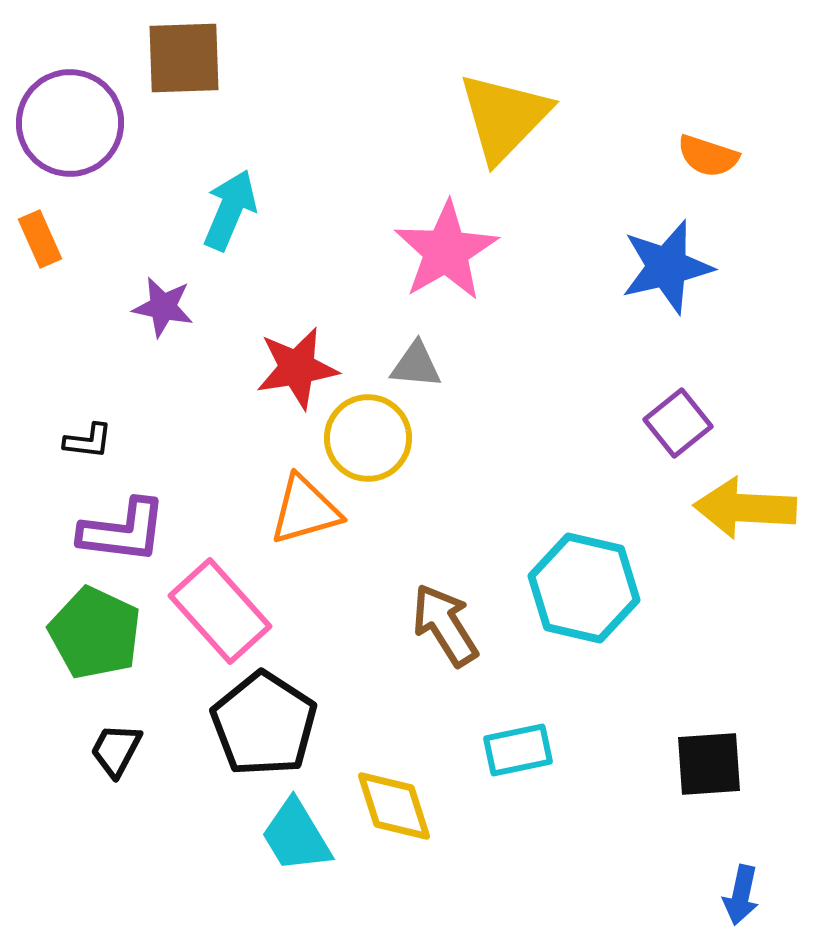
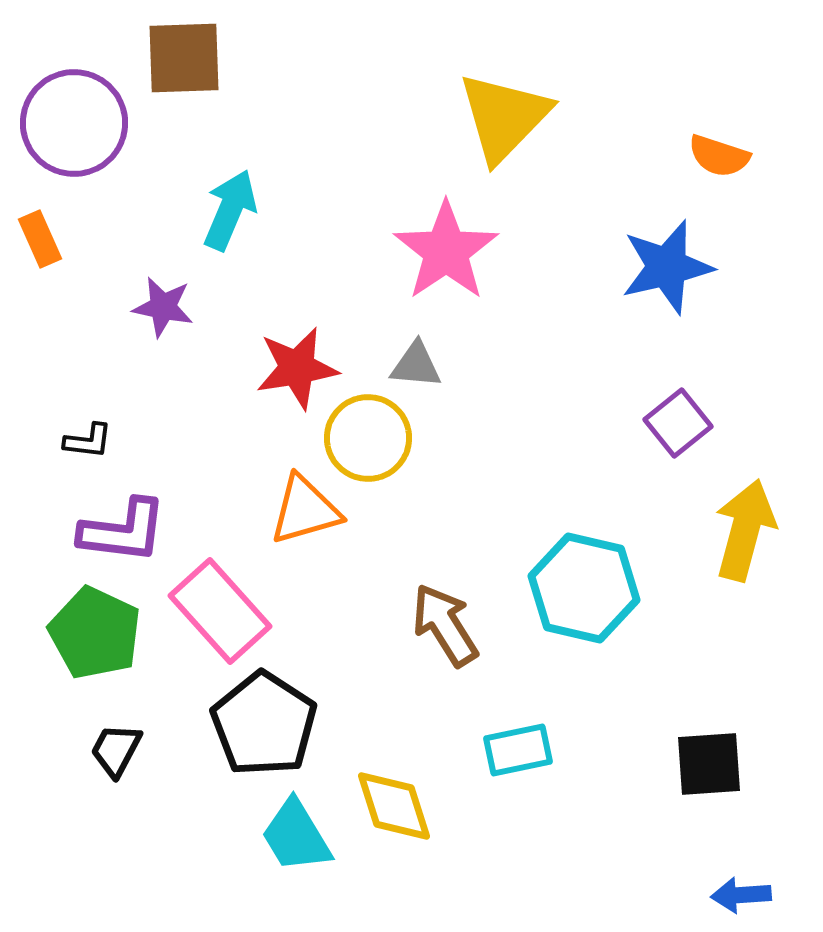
purple circle: moved 4 px right
orange semicircle: moved 11 px right
pink star: rotated 4 degrees counterclockwise
yellow arrow: moved 22 px down; rotated 102 degrees clockwise
blue arrow: rotated 74 degrees clockwise
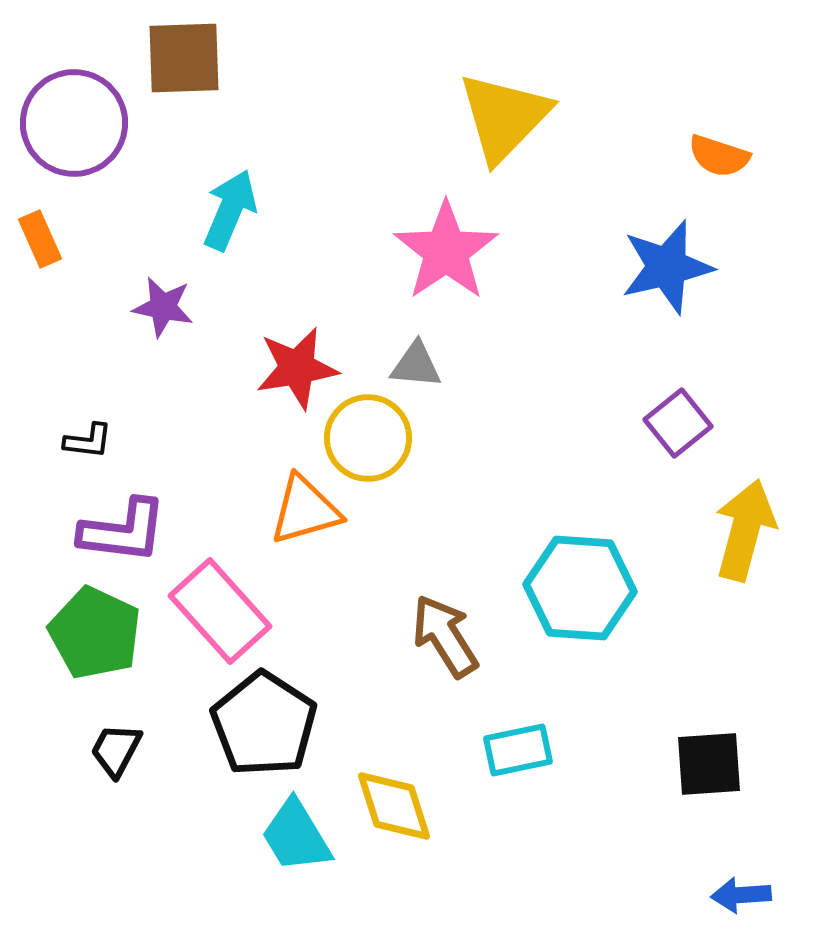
cyan hexagon: moved 4 px left; rotated 9 degrees counterclockwise
brown arrow: moved 11 px down
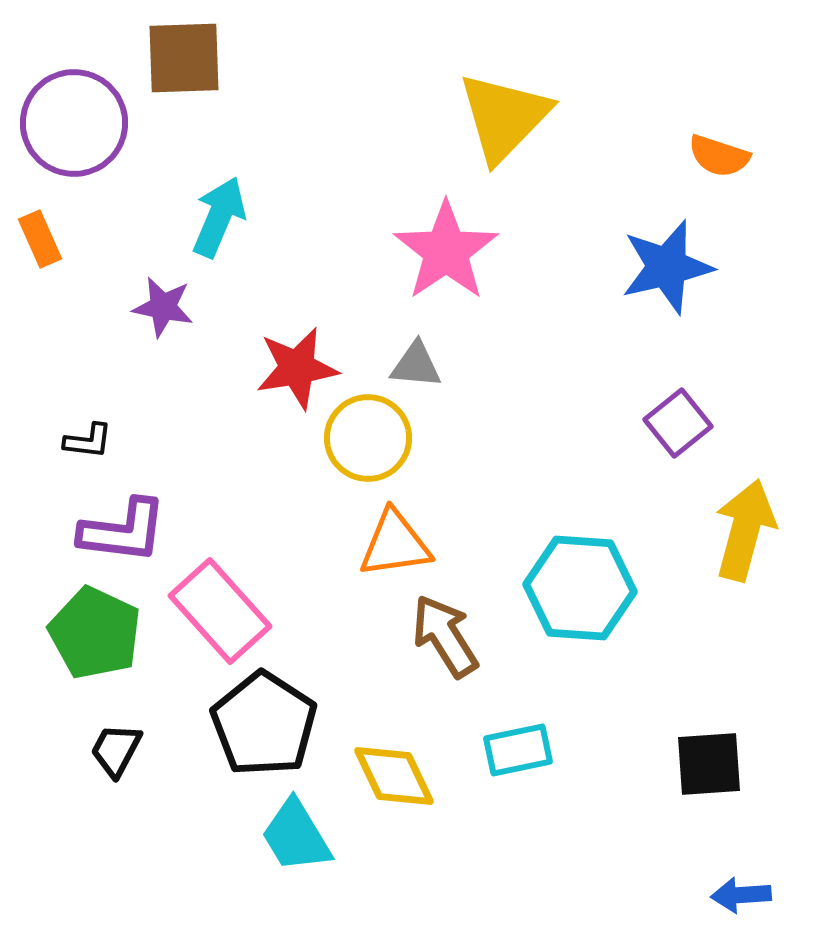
cyan arrow: moved 11 px left, 7 px down
orange triangle: moved 90 px right, 34 px down; rotated 8 degrees clockwise
yellow diamond: moved 30 px up; rotated 8 degrees counterclockwise
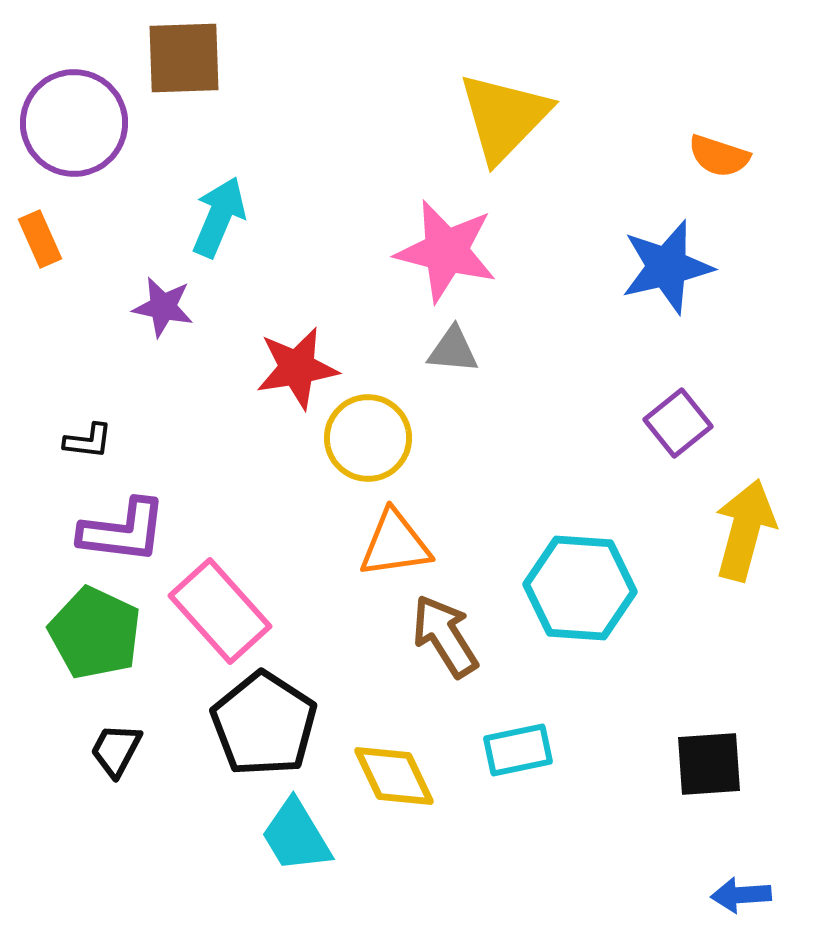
pink star: rotated 24 degrees counterclockwise
gray triangle: moved 37 px right, 15 px up
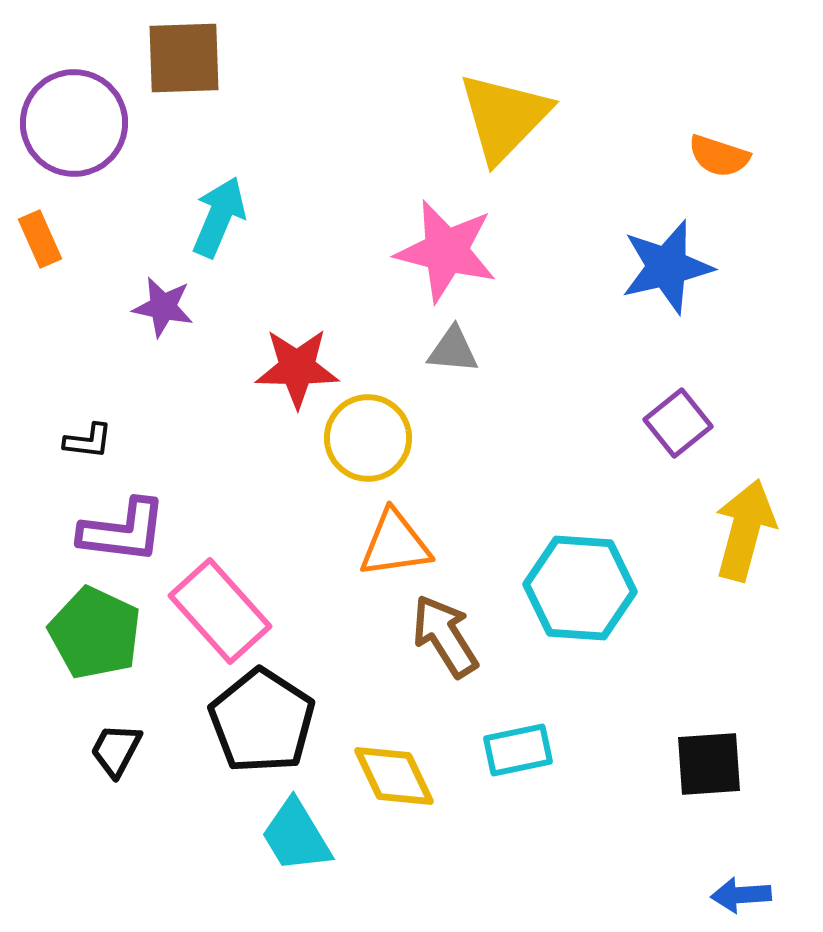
red star: rotated 10 degrees clockwise
black pentagon: moved 2 px left, 3 px up
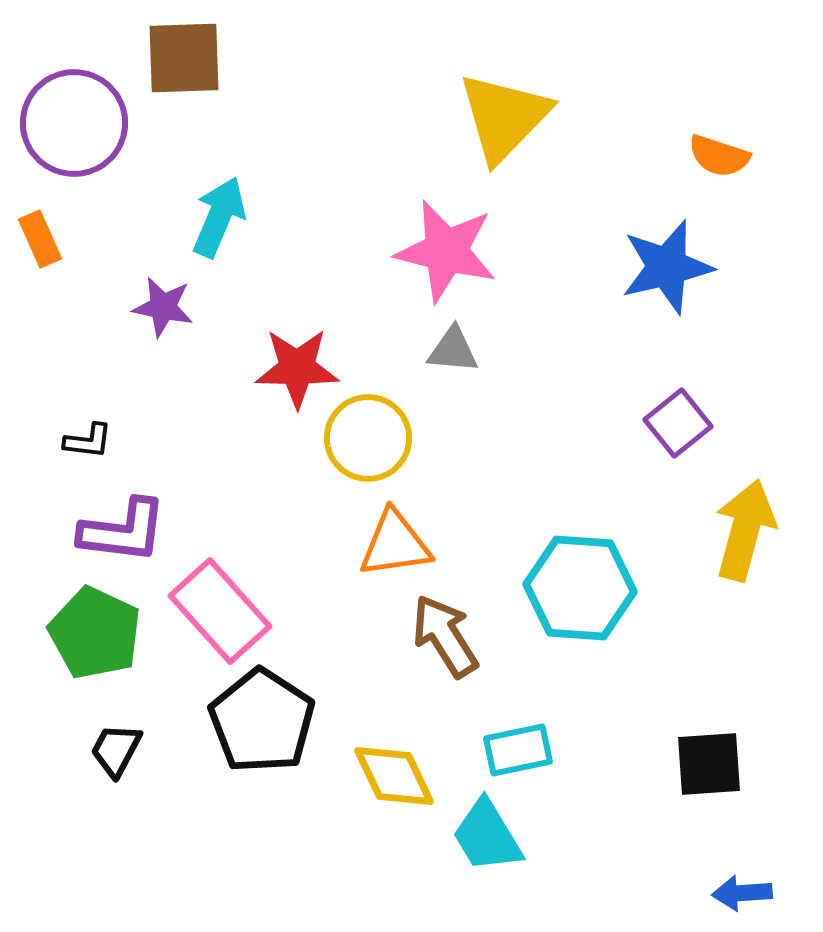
cyan trapezoid: moved 191 px right
blue arrow: moved 1 px right, 2 px up
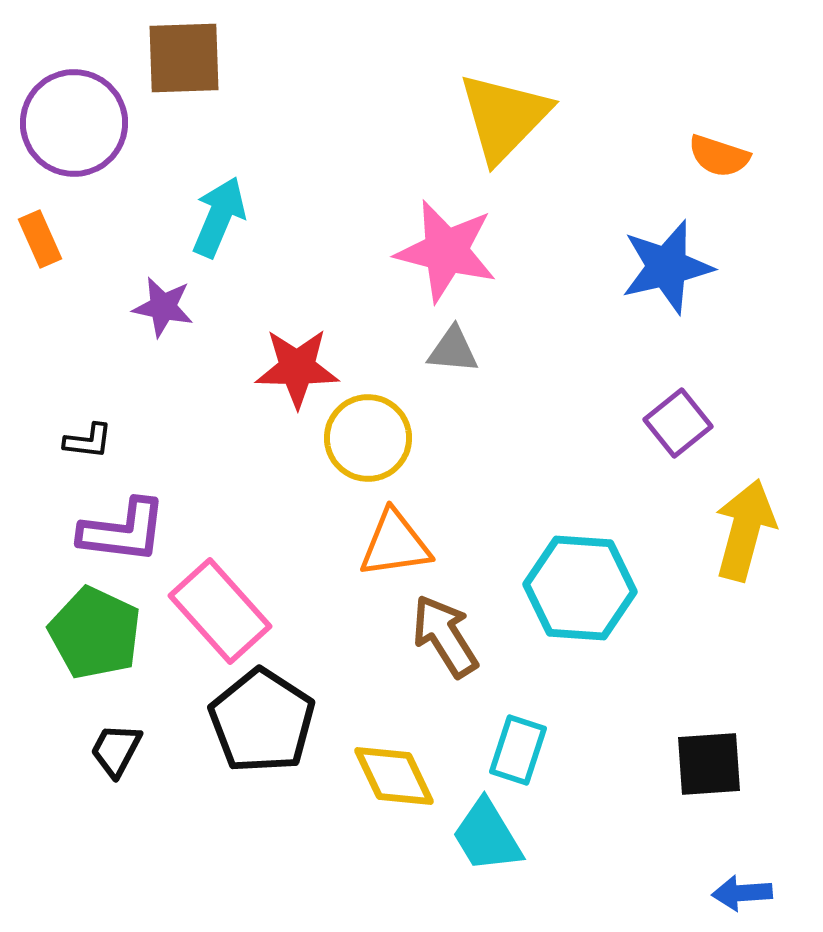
cyan rectangle: rotated 60 degrees counterclockwise
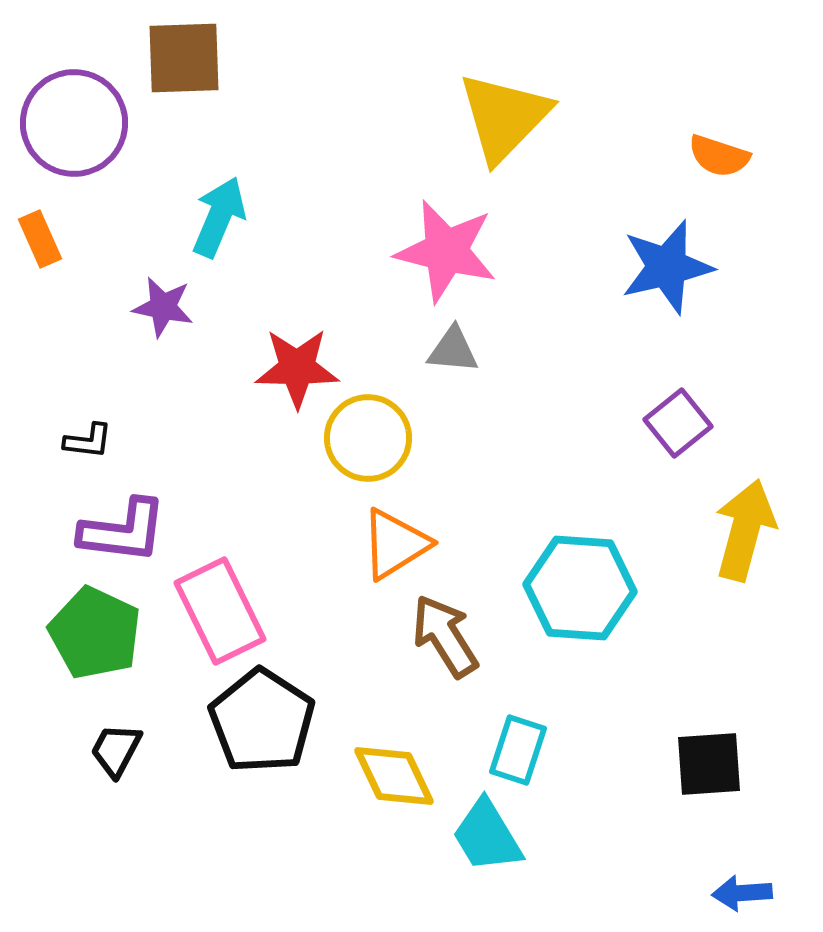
orange triangle: rotated 24 degrees counterclockwise
pink rectangle: rotated 16 degrees clockwise
